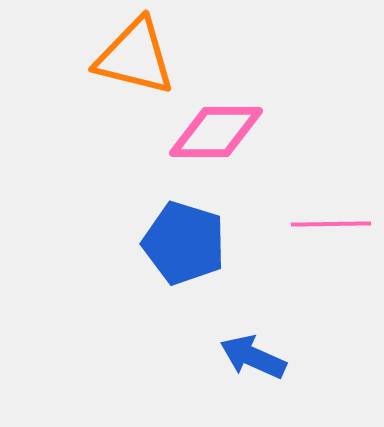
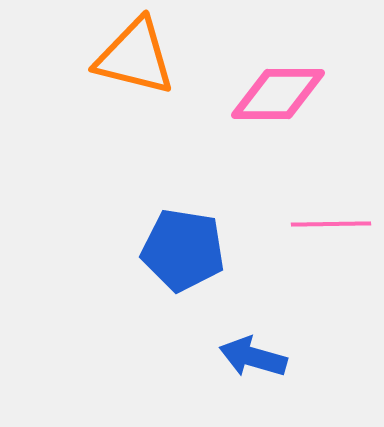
pink diamond: moved 62 px right, 38 px up
blue pentagon: moved 1 px left, 7 px down; rotated 8 degrees counterclockwise
blue arrow: rotated 8 degrees counterclockwise
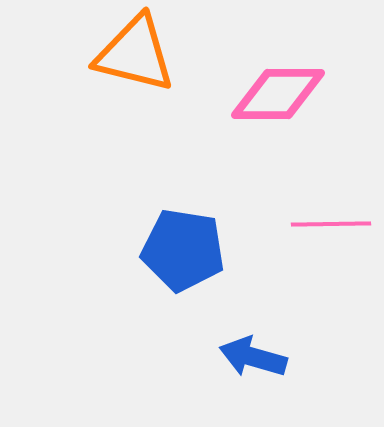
orange triangle: moved 3 px up
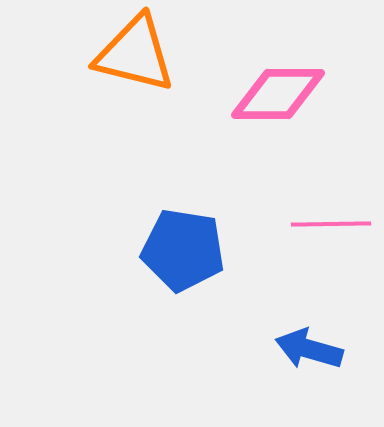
blue arrow: moved 56 px right, 8 px up
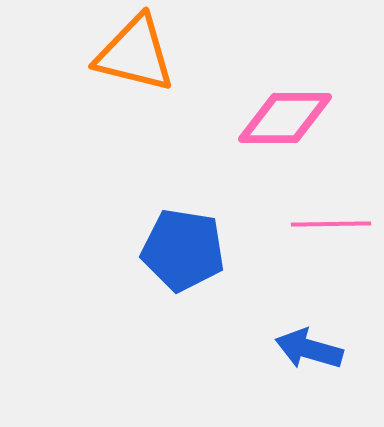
pink diamond: moved 7 px right, 24 px down
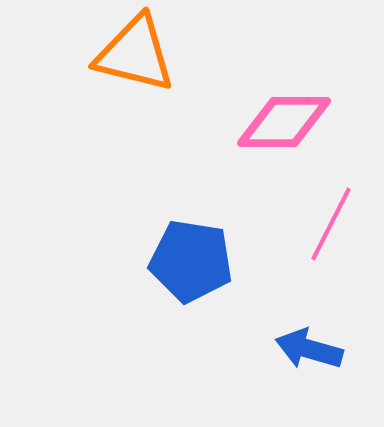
pink diamond: moved 1 px left, 4 px down
pink line: rotated 62 degrees counterclockwise
blue pentagon: moved 8 px right, 11 px down
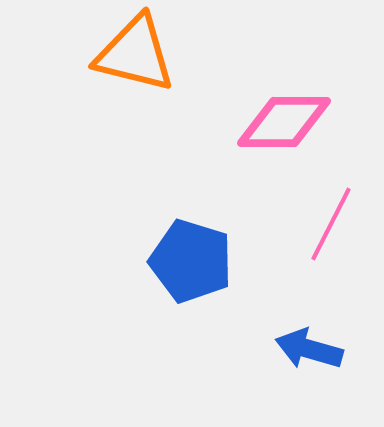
blue pentagon: rotated 8 degrees clockwise
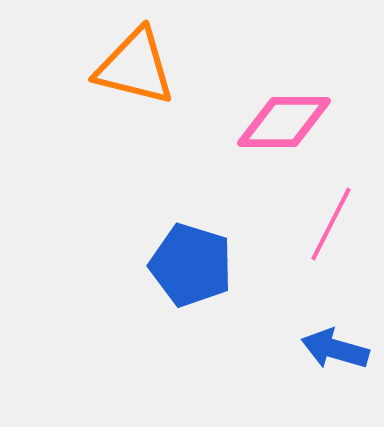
orange triangle: moved 13 px down
blue pentagon: moved 4 px down
blue arrow: moved 26 px right
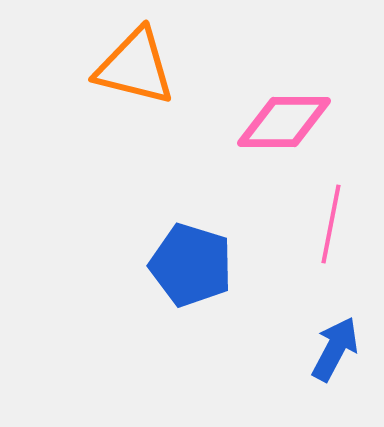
pink line: rotated 16 degrees counterclockwise
blue arrow: rotated 102 degrees clockwise
